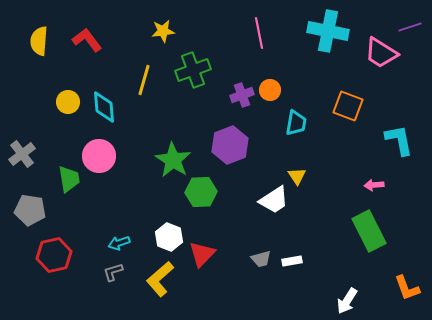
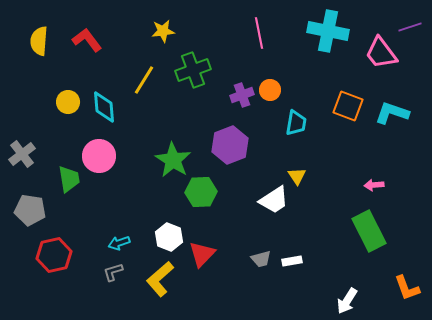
pink trapezoid: rotated 21 degrees clockwise
yellow line: rotated 16 degrees clockwise
cyan L-shape: moved 7 px left, 27 px up; rotated 60 degrees counterclockwise
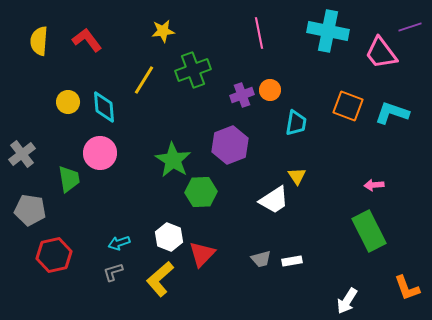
pink circle: moved 1 px right, 3 px up
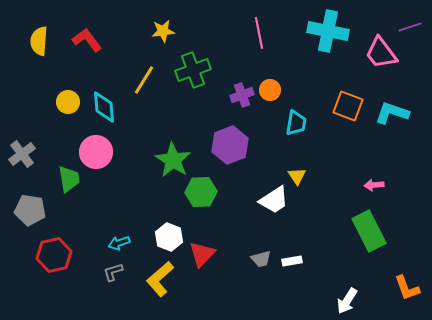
pink circle: moved 4 px left, 1 px up
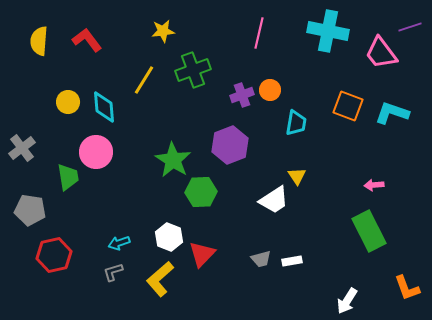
pink line: rotated 24 degrees clockwise
gray cross: moved 6 px up
green trapezoid: moved 1 px left, 2 px up
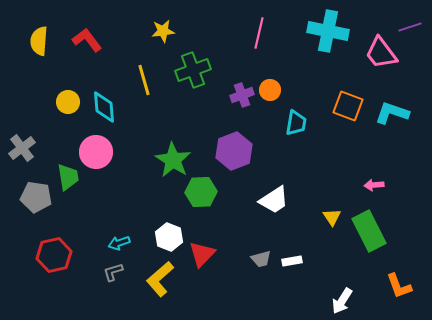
yellow line: rotated 48 degrees counterclockwise
purple hexagon: moved 4 px right, 6 px down
yellow triangle: moved 35 px right, 41 px down
gray pentagon: moved 6 px right, 13 px up
orange L-shape: moved 8 px left, 2 px up
white arrow: moved 5 px left
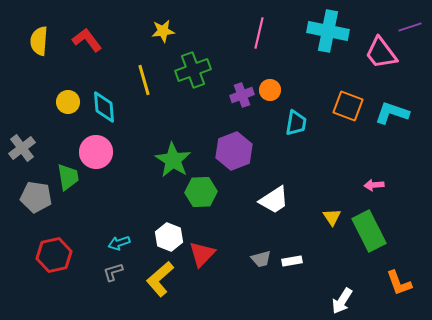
orange L-shape: moved 3 px up
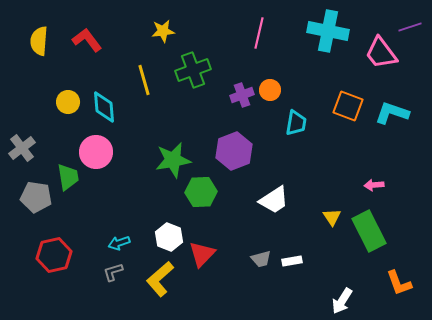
green star: rotated 30 degrees clockwise
